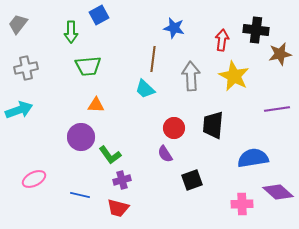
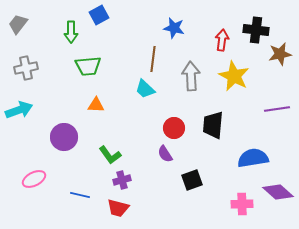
purple circle: moved 17 px left
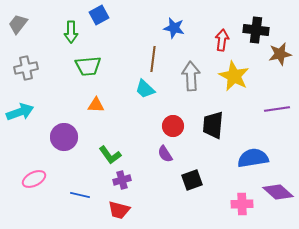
cyan arrow: moved 1 px right, 2 px down
red circle: moved 1 px left, 2 px up
red trapezoid: moved 1 px right, 2 px down
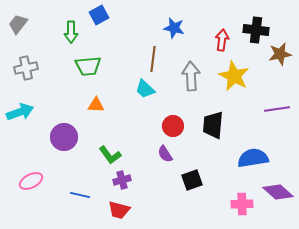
pink ellipse: moved 3 px left, 2 px down
